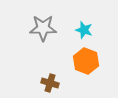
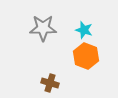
orange hexagon: moved 5 px up
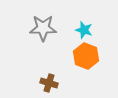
brown cross: moved 1 px left
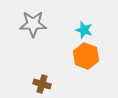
gray star: moved 10 px left, 4 px up
brown cross: moved 7 px left, 1 px down
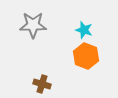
gray star: moved 1 px down
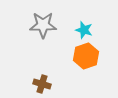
gray star: moved 10 px right
orange hexagon: rotated 20 degrees clockwise
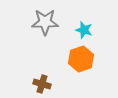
gray star: moved 2 px right, 3 px up
orange hexagon: moved 5 px left, 3 px down
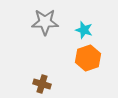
orange hexagon: moved 7 px right, 1 px up
